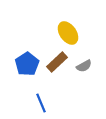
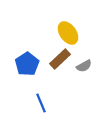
brown rectangle: moved 3 px right, 3 px up
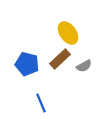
blue pentagon: rotated 25 degrees counterclockwise
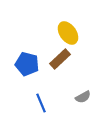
gray semicircle: moved 1 px left, 31 px down
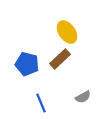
yellow ellipse: moved 1 px left, 1 px up
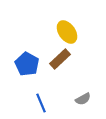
blue pentagon: rotated 15 degrees clockwise
gray semicircle: moved 2 px down
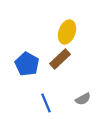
yellow ellipse: rotated 55 degrees clockwise
blue line: moved 5 px right
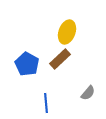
gray semicircle: moved 5 px right, 6 px up; rotated 21 degrees counterclockwise
blue line: rotated 18 degrees clockwise
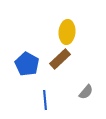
yellow ellipse: rotated 15 degrees counterclockwise
gray semicircle: moved 2 px left, 1 px up
blue line: moved 1 px left, 3 px up
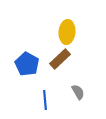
gray semicircle: moved 8 px left; rotated 70 degrees counterclockwise
